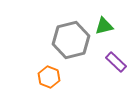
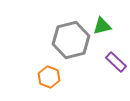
green triangle: moved 2 px left
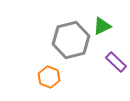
green triangle: rotated 12 degrees counterclockwise
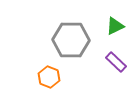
green triangle: moved 13 px right
gray hexagon: rotated 15 degrees clockwise
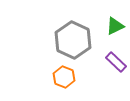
gray hexagon: moved 2 px right; rotated 24 degrees clockwise
orange hexagon: moved 15 px right
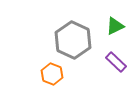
orange hexagon: moved 12 px left, 3 px up
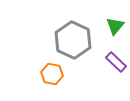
green triangle: rotated 24 degrees counterclockwise
orange hexagon: rotated 10 degrees counterclockwise
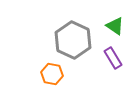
green triangle: rotated 36 degrees counterclockwise
purple rectangle: moved 3 px left, 4 px up; rotated 15 degrees clockwise
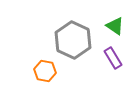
orange hexagon: moved 7 px left, 3 px up
